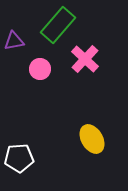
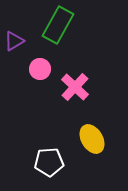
green rectangle: rotated 12 degrees counterclockwise
purple triangle: rotated 20 degrees counterclockwise
pink cross: moved 10 px left, 28 px down
white pentagon: moved 30 px right, 4 px down
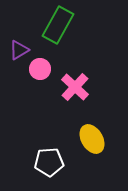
purple triangle: moved 5 px right, 9 px down
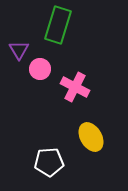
green rectangle: rotated 12 degrees counterclockwise
purple triangle: rotated 30 degrees counterclockwise
pink cross: rotated 16 degrees counterclockwise
yellow ellipse: moved 1 px left, 2 px up
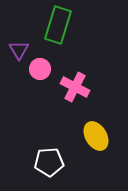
yellow ellipse: moved 5 px right, 1 px up
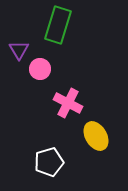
pink cross: moved 7 px left, 16 px down
white pentagon: rotated 12 degrees counterclockwise
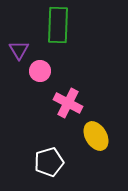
green rectangle: rotated 15 degrees counterclockwise
pink circle: moved 2 px down
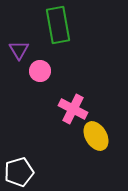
green rectangle: rotated 12 degrees counterclockwise
pink cross: moved 5 px right, 6 px down
white pentagon: moved 30 px left, 10 px down
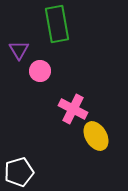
green rectangle: moved 1 px left, 1 px up
